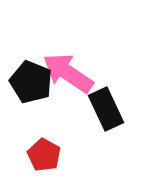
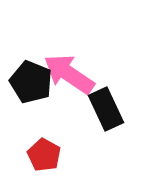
pink arrow: moved 1 px right, 1 px down
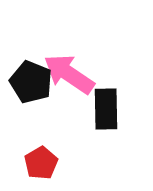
black rectangle: rotated 24 degrees clockwise
red pentagon: moved 3 px left, 8 px down; rotated 12 degrees clockwise
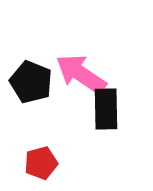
pink arrow: moved 12 px right
red pentagon: rotated 16 degrees clockwise
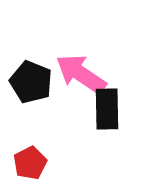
black rectangle: moved 1 px right
red pentagon: moved 11 px left; rotated 12 degrees counterclockwise
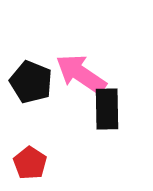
red pentagon: rotated 12 degrees counterclockwise
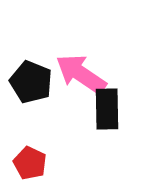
red pentagon: rotated 8 degrees counterclockwise
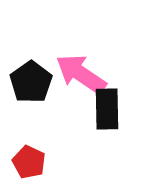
black pentagon: rotated 15 degrees clockwise
red pentagon: moved 1 px left, 1 px up
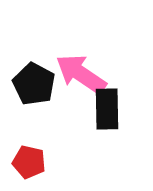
black pentagon: moved 3 px right, 2 px down; rotated 9 degrees counterclockwise
red pentagon: rotated 12 degrees counterclockwise
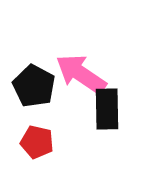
black pentagon: moved 2 px down
red pentagon: moved 8 px right, 20 px up
